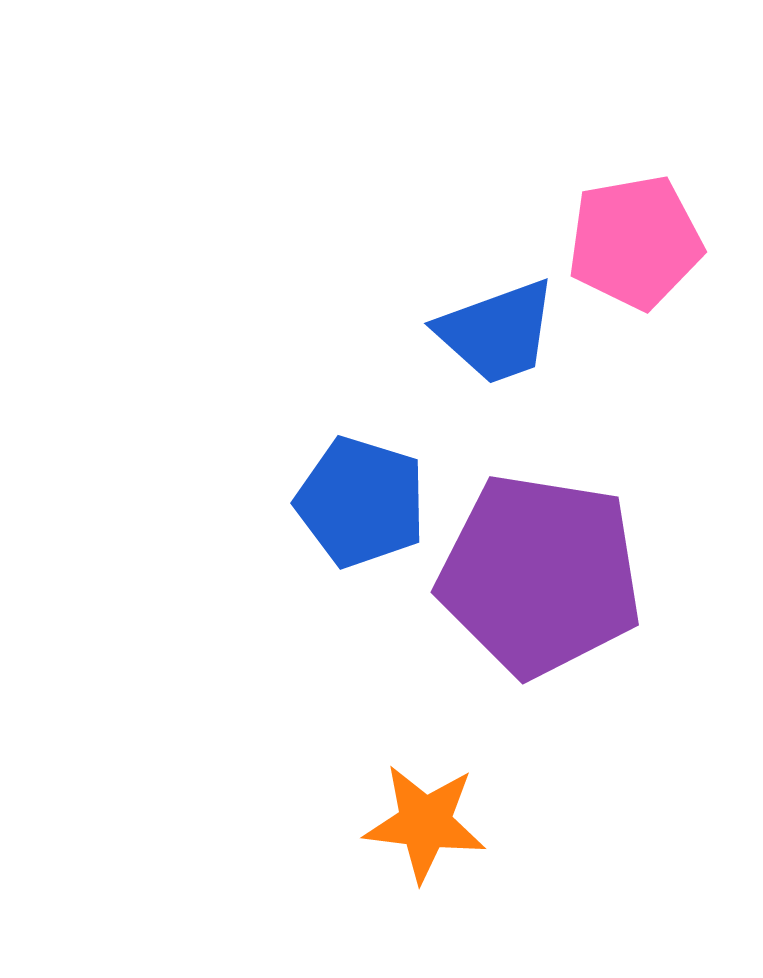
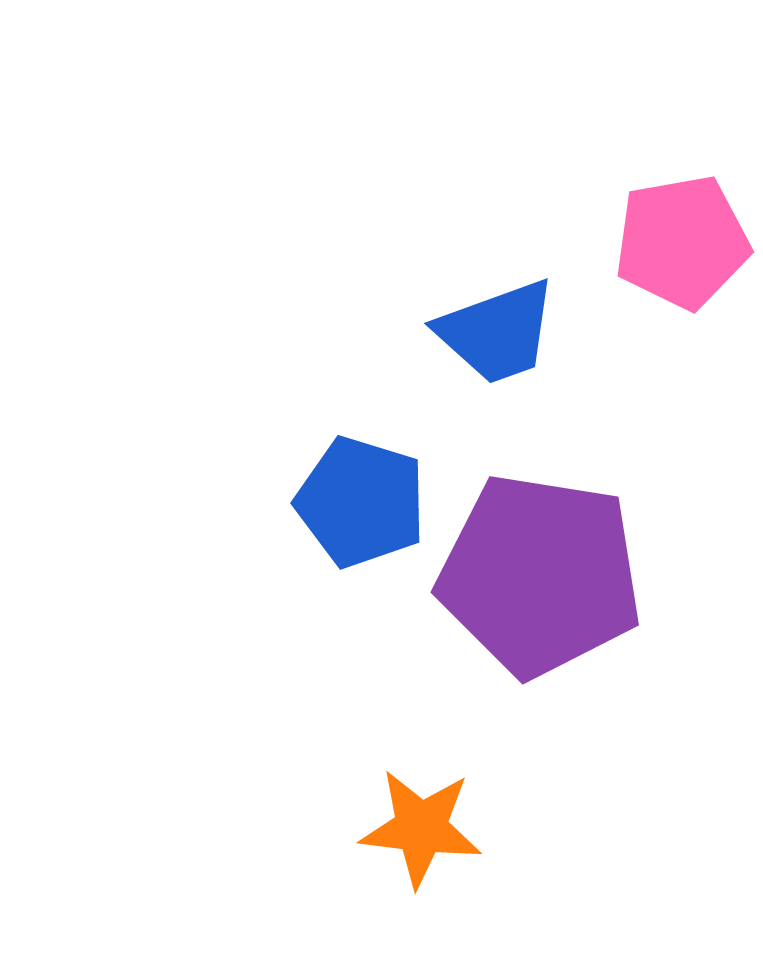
pink pentagon: moved 47 px right
orange star: moved 4 px left, 5 px down
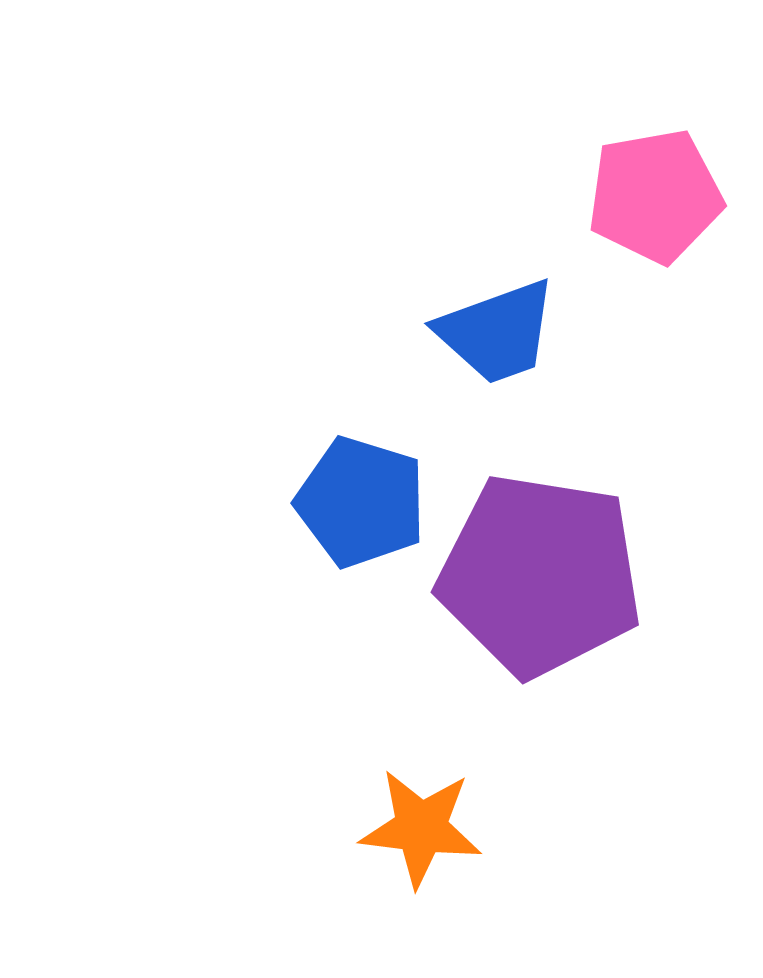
pink pentagon: moved 27 px left, 46 px up
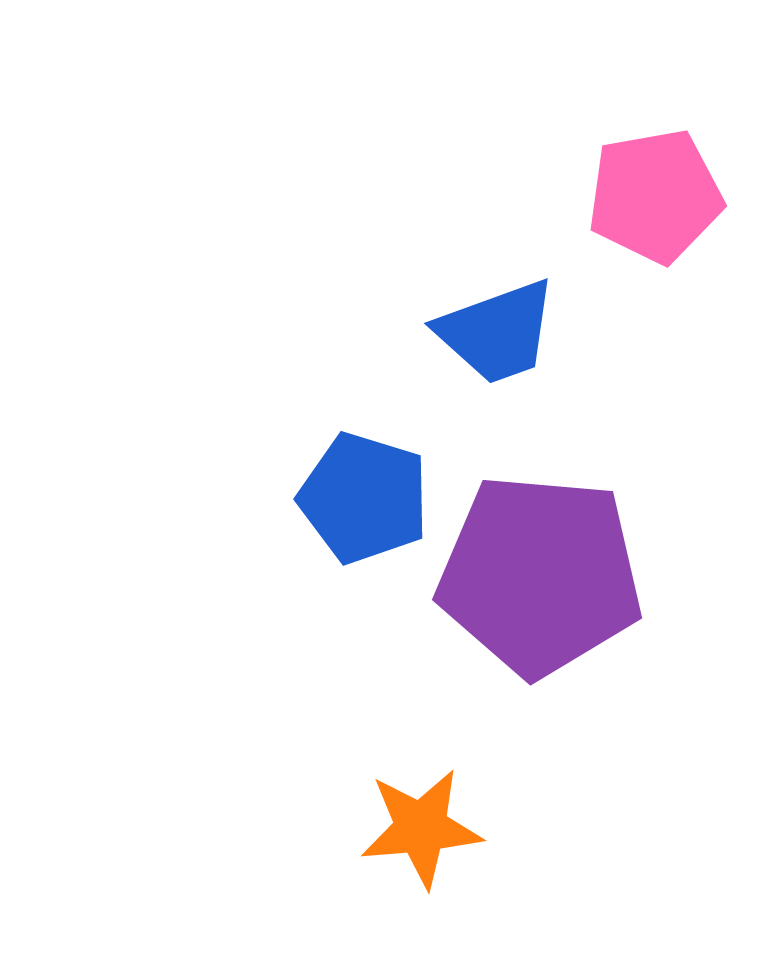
blue pentagon: moved 3 px right, 4 px up
purple pentagon: rotated 4 degrees counterclockwise
orange star: rotated 12 degrees counterclockwise
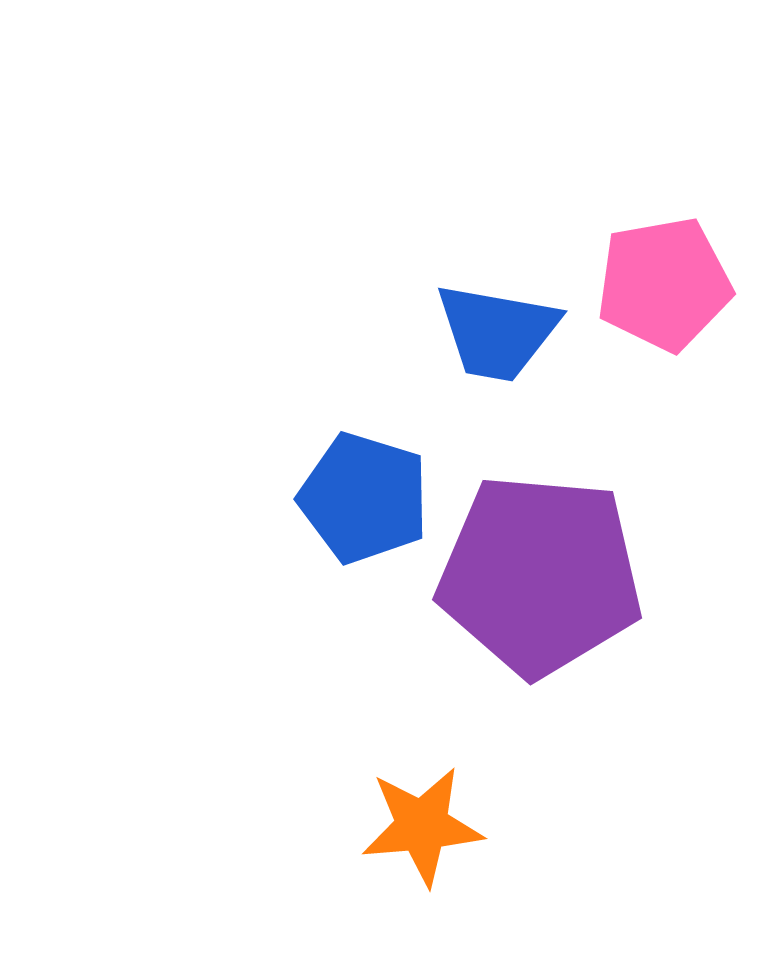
pink pentagon: moved 9 px right, 88 px down
blue trapezoid: rotated 30 degrees clockwise
orange star: moved 1 px right, 2 px up
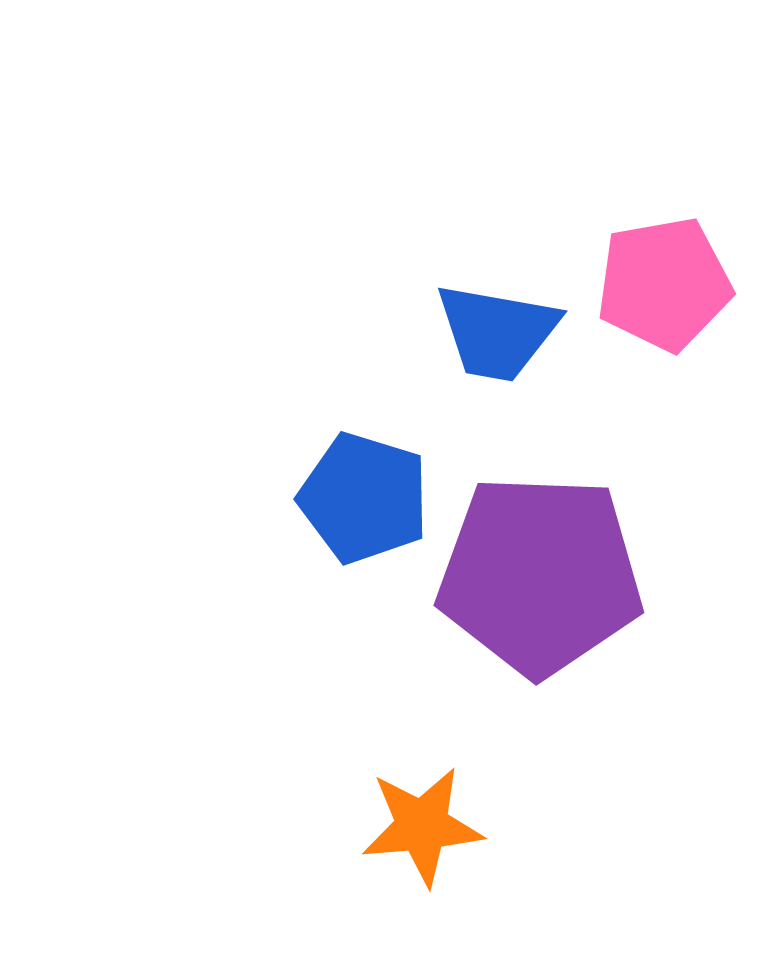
purple pentagon: rotated 3 degrees counterclockwise
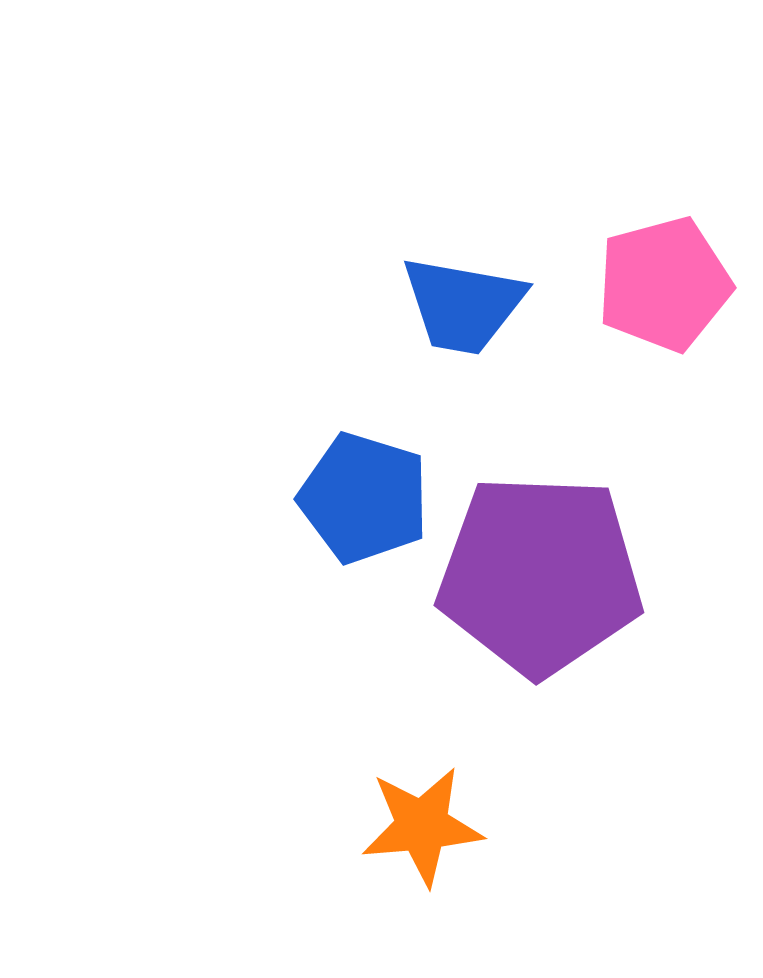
pink pentagon: rotated 5 degrees counterclockwise
blue trapezoid: moved 34 px left, 27 px up
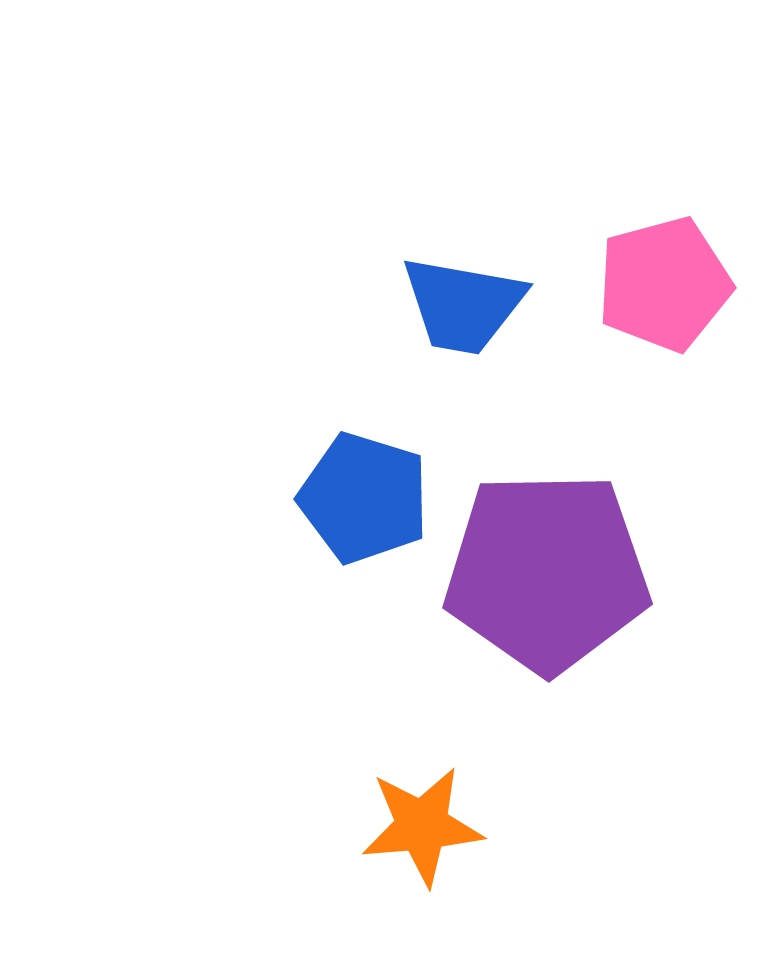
purple pentagon: moved 7 px right, 3 px up; rotated 3 degrees counterclockwise
